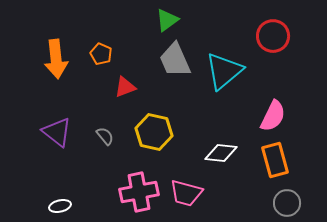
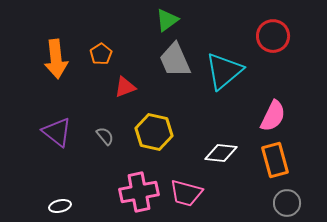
orange pentagon: rotated 15 degrees clockwise
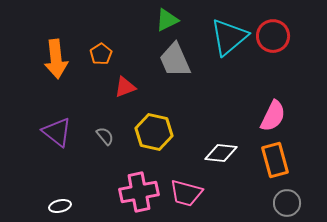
green triangle: rotated 10 degrees clockwise
cyan triangle: moved 5 px right, 34 px up
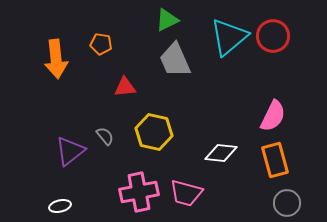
orange pentagon: moved 10 px up; rotated 30 degrees counterclockwise
red triangle: rotated 15 degrees clockwise
purple triangle: moved 13 px right, 19 px down; rotated 44 degrees clockwise
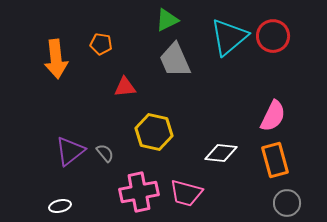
gray semicircle: moved 17 px down
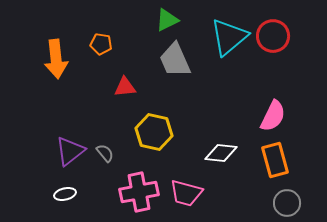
white ellipse: moved 5 px right, 12 px up
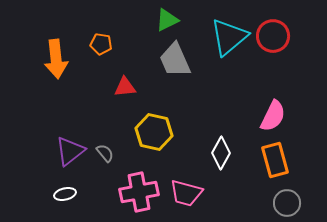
white diamond: rotated 68 degrees counterclockwise
